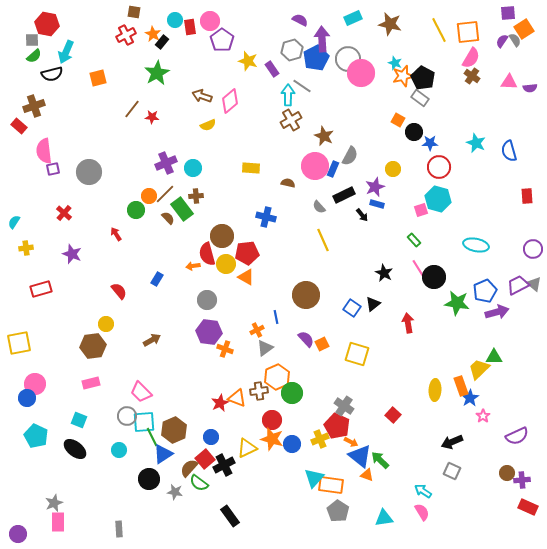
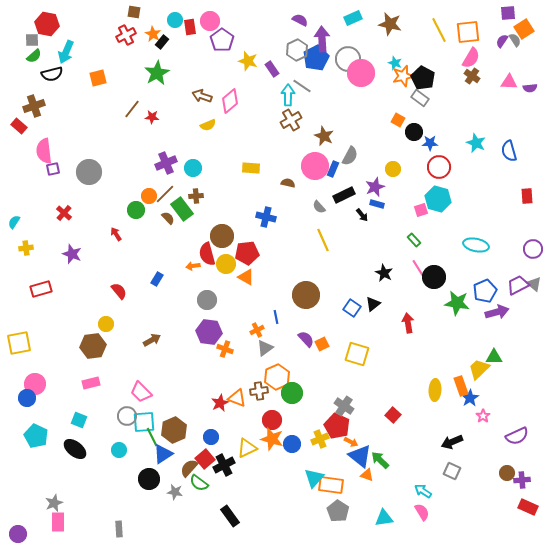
gray hexagon at (292, 50): moved 5 px right; rotated 10 degrees counterclockwise
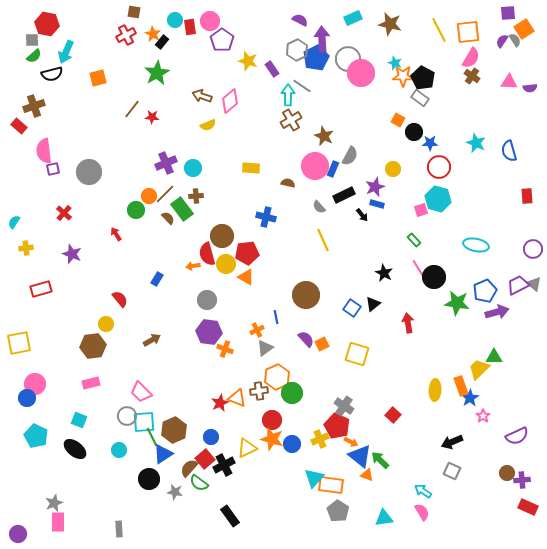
orange star at (403, 76): rotated 15 degrees clockwise
red semicircle at (119, 291): moved 1 px right, 8 px down
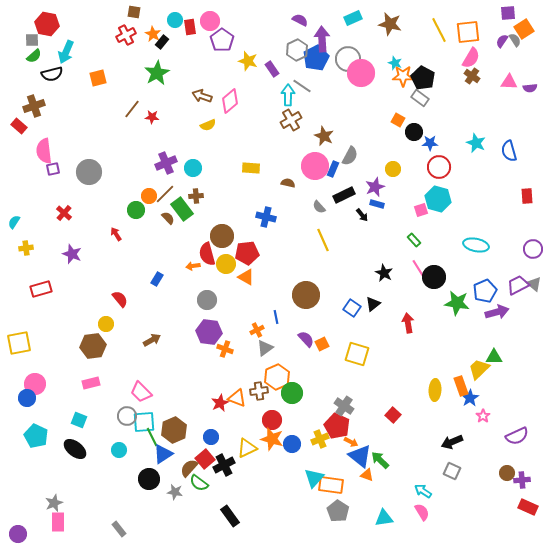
gray rectangle at (119, 529): rotated 35 degrees counterclockwise
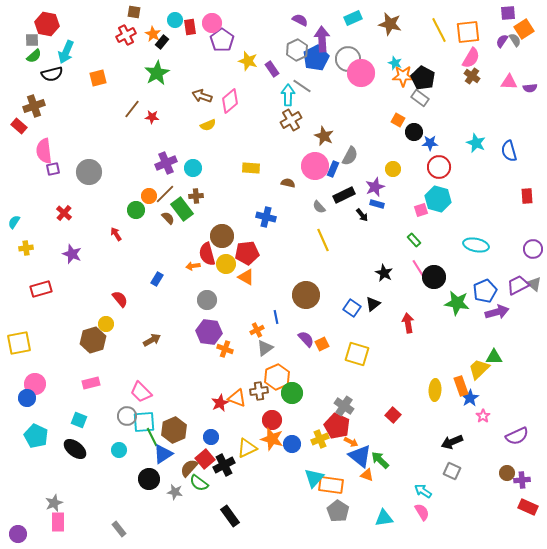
pink circle at (210, 21): moved 2 px right, 2 px down
brown hexagon at (93, 346): moved 6 px up; rotated 10 degrees counterclockwise
